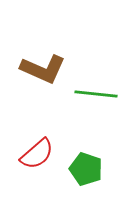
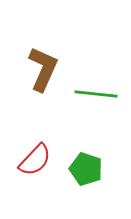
brown L-shape: rotated 90 degrees counterclockwise
red semicircle: moved 2 px left, 6 px down; rotated 6 degrees counterclockwise
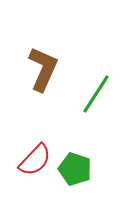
green line: rotated 63 degrees counterclockwise
green pentagon: moved 11 px left
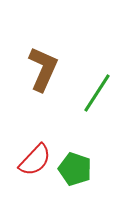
green line: moved 1 px right, 1 px up
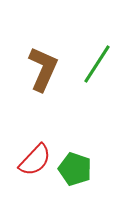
green line: moved 29 px up
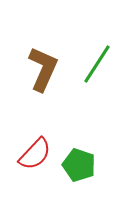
red semicircle: moved 6 px up
green pentagon: moved 4 px right, 4 px up
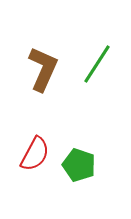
red semicircle: rotated 15 degrees counterclockwise
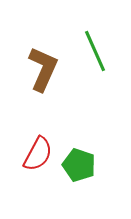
green line: moved 2 px left, 13 px up; rotated 57 degrees counterclockwise
red semicircle: moved 3 px right
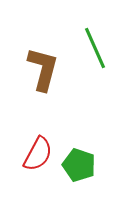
green line: moved 3 px up
brown L-shape: rotated 9 degrees counterclockwise
